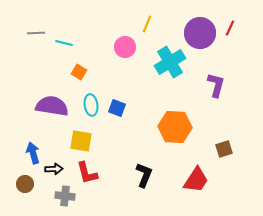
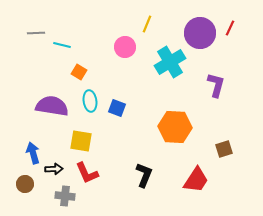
cyan line: moved 2 px left, 2 px down
cyan ellipse: moved 1 px left, 4 px up
red L-shape: rotated 10 degrees counterclockwise
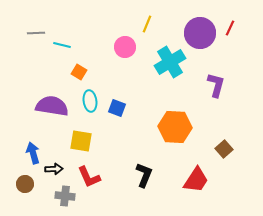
brown square: rotated 24 degrees counterclockwise
red L-shape: moved 2 px right, 4 px down
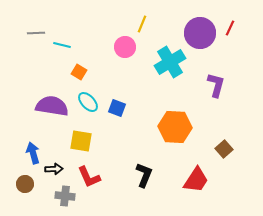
yellow line: moved 5 px left
cyan ellipse: moved 2 px left, 1 px down; rotated 35 degrees counterclockwise
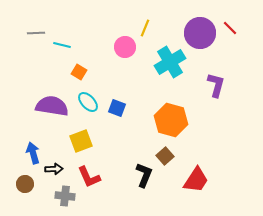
yellow line: moved 3 px right, 4 px down
red line: rotated 70 degrees counterclockwise
orange hexagon: moved 4 px left, 7 px up; rotated 12 degrees clockwise
yellow square: rotated 30 degrees counterclockwise
brown square: moved 59 px left, 7 px down
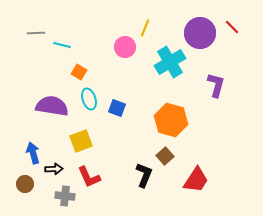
red line: moved 2 px right, 1 px up
cyan ellipse: moved 1 px right, 3 px up; rotated 25 degrees clockwise
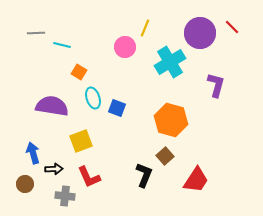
cyan ellipse: moved 4 px right, 1 px up
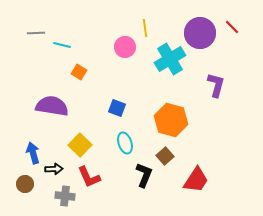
yellow line: rotated 30 degrees counterclockwise
cyan cross: moved 3 px up
cyan ellipse: moved 32 px right, 45 px down
yellow square: moved 1 px left, 4 px down; rotated 25 degrees counterclockwise
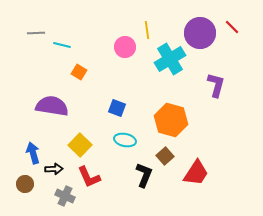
yellow line: moved 2 px right, 2 px down
cyan ellipse: moved 3 px up; rotated 60 degrees counterclockwise
red trapezoid: moved 7 px up
gray cross: rotated 18 degrees clockwise
